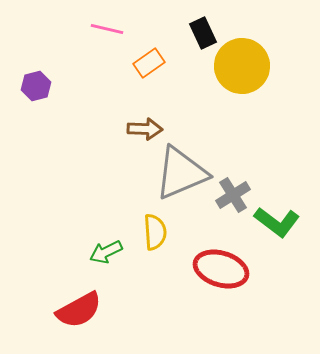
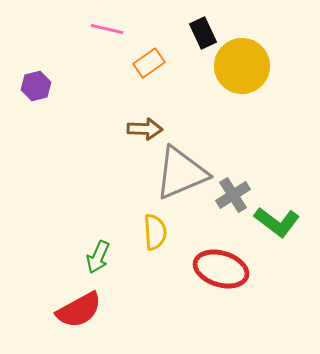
green arrow: moved 8 px left, 5 px down; rotated 40 degrees counterclockwise
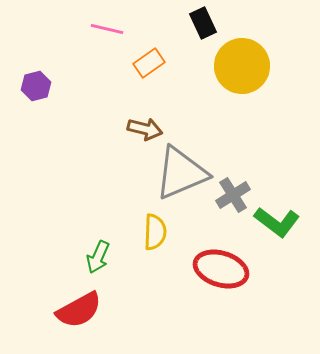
black rectangle: moved 10 px up
brown arrow: rotated 12 degrees clockwise
yellow semicircle: rotated 6 degrees clockwise
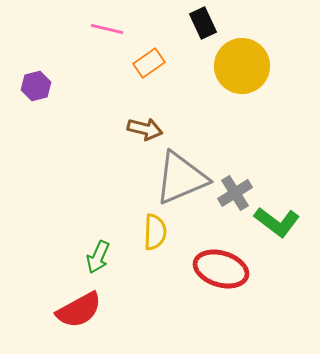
gray triangle: moved 5 px down
gray cross: moved 2 px right, 2 px up
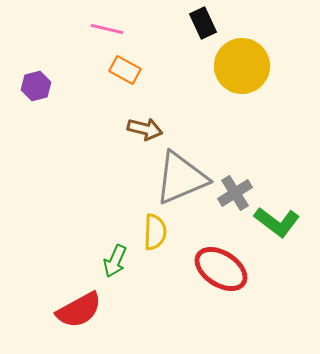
orange rectangle: moved 24 px left, 7 px down; rotated 64 degrees clockwise
green arrow: moved 17 px right, 4 px down
red ellipse: rotated 16 degrees clockwise
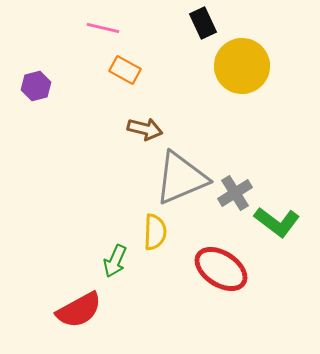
pink line: moved 4 px left, 1 px up
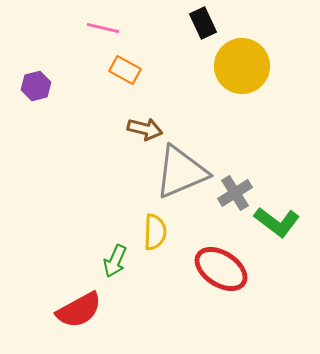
gray triangle: moved 6 px up
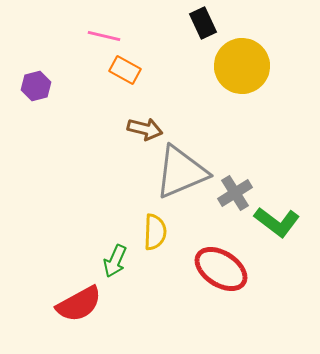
pink line: moved 1 px right, 8 px down
red semicircle: moved 6 px up
